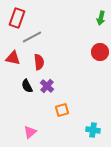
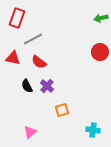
green arrow: rotated 64 degrees clockwise
gray line: moved 1 px right, 2 px down
red semicircle: rotated 133 degrees clockwise
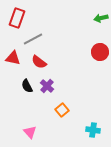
orange square: rotated 24 degrees counterclockwise
pink triangle: rotated 32 degrees counterclockwise
